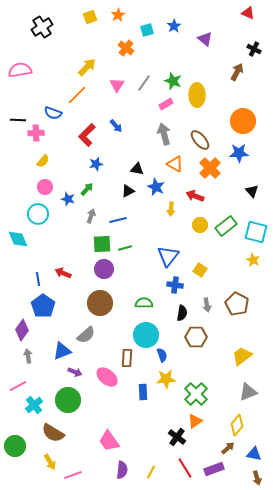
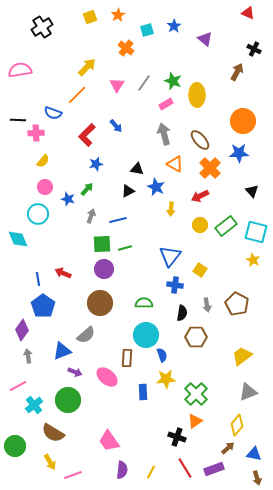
red arrow at (195, 196): moved 5 px right; rotated 48 degrees counterclockwise
blue triangle at (168, 256): moved 2 px right
black cross at (177, 437): rotated 18 degrees counterclockwise
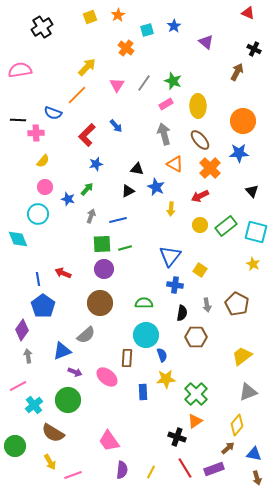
purple triangle at (205, 39): moved 1 px right, 3 px down
yellow ellipse at (197, 95): moved 1 px right, 11 px down
yellow star at (253, 260): moved 4 px down
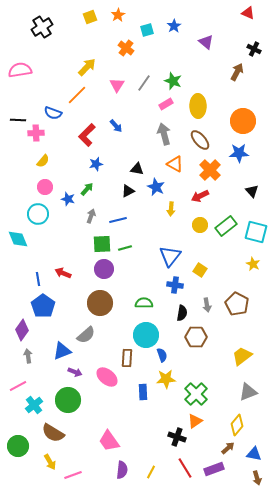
orange cross at (210, 168): moved 2 px down
green circle at (15, 446): moved 3 px right
